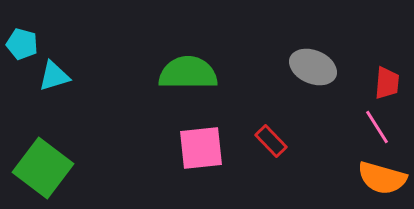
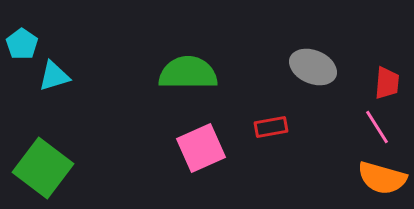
cyan pentagon: rotated 20 degrees clockwise
red rectangle: moved 14 px up; rotated 56 degrees counterclockwise
pink square: rotated 18 degrees counterclockwise
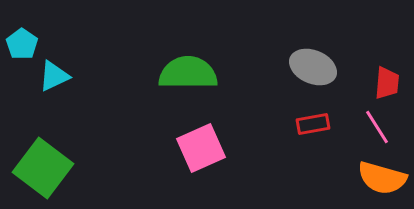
cyan triangle: rotated 8 degrees counterclockwise
red rectangle: moved 42 px right, 3 px up
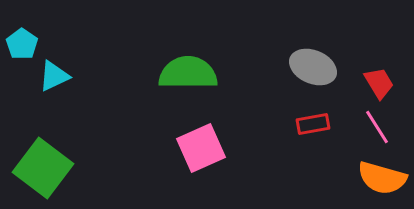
red trapezoid: moved 8 px left; rotated 36 degrees counterclockwise
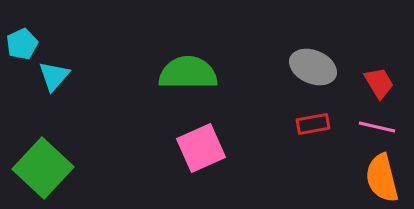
cyan pentagon: rotated 12 degrees clockwise
cyan triangle: rotated 24 degrees counterclockwise
pink line: rotated 45 degrees counterclockwise
green square: rotated 6 degrees clockwise
orange semicircle: rotated 60 degrees clockwise
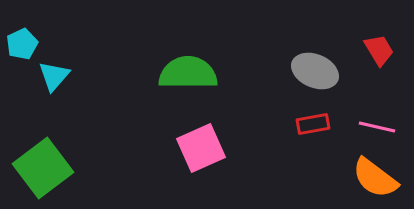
gray ellipse: moved 2 px right, 4 px down
red trapezoid: moved 33 px up
green square: rotated 10 degrees clockwise
orange semicircle: moved 7 px left; rotated 39 degrees counterclockwise
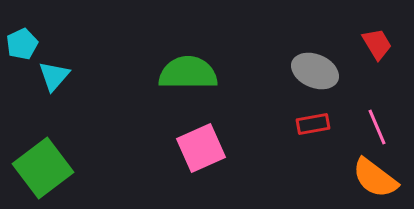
red trapezoid: moved 2 px left, 6 px up
pink line: rotated 54 degrees clockwise
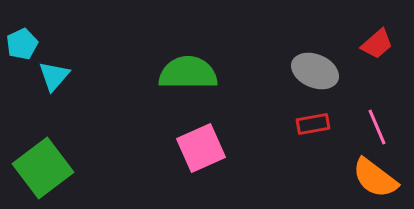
red trapezoid: rotated 80 degrees clockwise
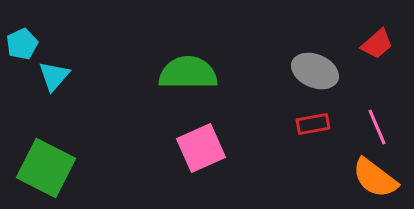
green square: moved 3 px right; rotated 26 degrees counterclockwise
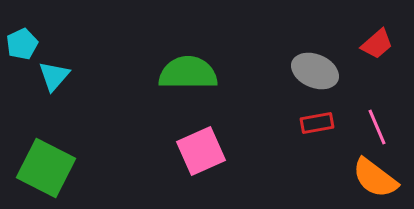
red rectangle: moved 4 px right, 1 px up
pink square: moved 3 px down
